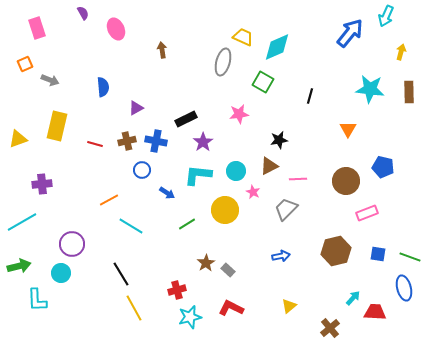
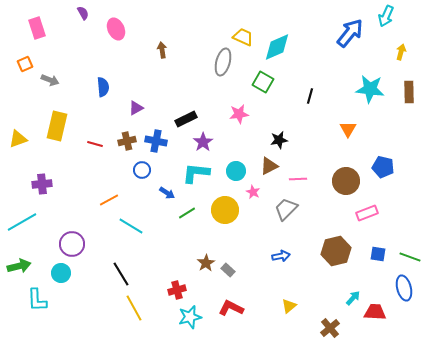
cyan L-shape at (198, 175): moved 2 px left, 2 px up
green line at (187, 224): moved 11 px up
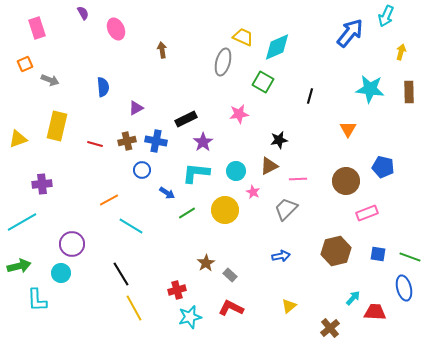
gray rectangle at (228, 270): moved 2 px right, 5 px down
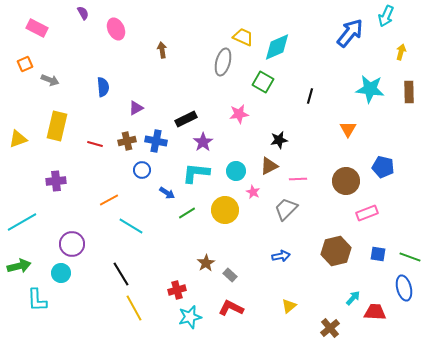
pink rectangle at (37, 28): rotated 45 degrees counterclockwise
purple cross at (42, 184): moved 14 px right, 3 px up
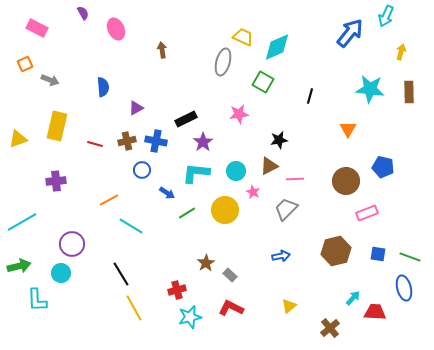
pink line at (298, 179): moved 3 px left
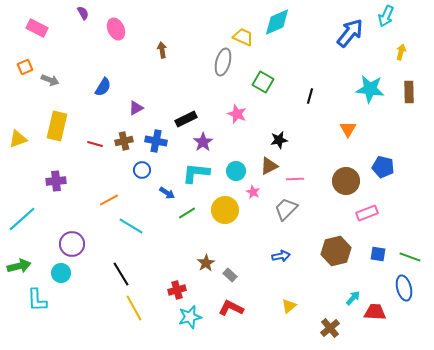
cyan diamond at (277, 47): moved 25 px up
orange square at (25, 64): moved 3 px down
blue semicircle at (103, 87): rotated 36 degrees clockwise
pink star at (239, 114): moved 2 px left; rotated 30 degrees clockwise
brown cross at (127, 141): moved 3 px left
cyan line at (22, 222): moved 3 px up; rotated 12 degrees counterclockwise
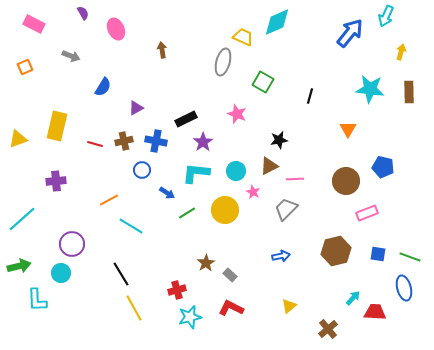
pink rectangle at (37, 28): moved 3 px left, 4 px up
gray arrow at (50, 80): moved 21 px right, 24 px up
brown cross at (330, 328): moved 2 px left, 1 px down
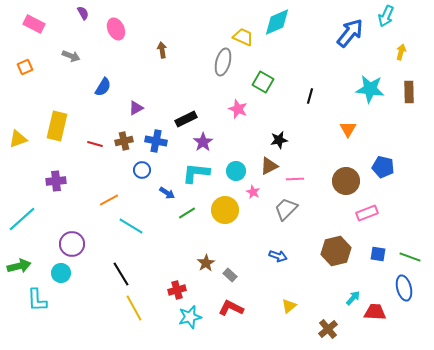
pink star at (237, 114): moved 1 px right, 5 px up
blue arrow at (281, 256): moved 3 px left; rotated 30 degrees clockwise
